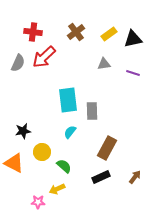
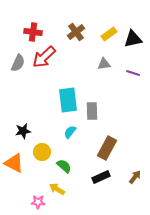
yellow arrow: rotated 56 degrees clockwise
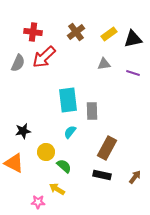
yellow circle: moved 4 px right
black rectangle: moved 1 px right, 2 px up; rotated 36 degrees clockwise
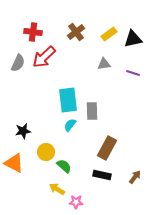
cyan semicircle: moved 7 px up
pink star: moved 38 px right
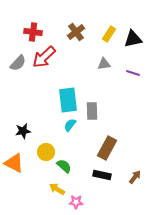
yellow rectangle: rotated 21 degrees counterclockwise
gray semicircle: rotated 18 degrees clockwise
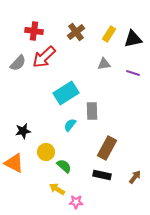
red cross: moved 1 px right, 1 px up
cyan rectangle: moved 2 px left, 7 px up; rotated 65 degrees clockwise
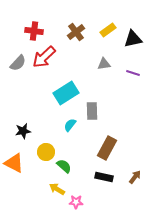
yellow rectangle: moved 1 px left, 4 px up; rotated 21 degrees clockwise
black rectangle: moved 2 px right, 2 px down
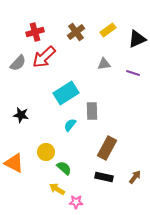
red cross: moved 1 px right, 1 px down; rotated 24 degrees counterclockwise
black triangle: moved 4 px right; rotated 12 degrees counterclockwise
black star: moved 2 px left, 16 px up; rotated 21 degrees clockwise
green semicircle: moved 2 px down
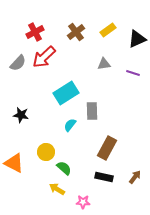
red cross: rotated 12 degrees counterclockwise
pink star: moved 7 px right
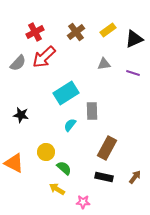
black triangle: moved 3 px left
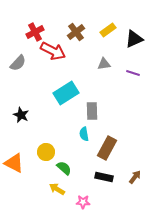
red arrow: moved 9 px right, 6 px up; rotated 110 degrees counterclockwise
black star: rotated 14 degrees clockwise
cyan semicircle: moved 14 px right, 9 px down; rotated 48 degrees counterclockwise
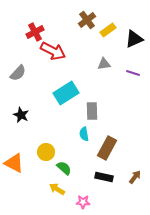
brown cross: moved 11 px right, 12 px up
gray semicircle: moved 10 px down
